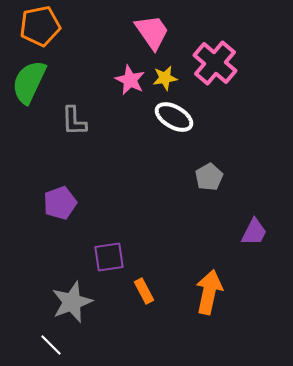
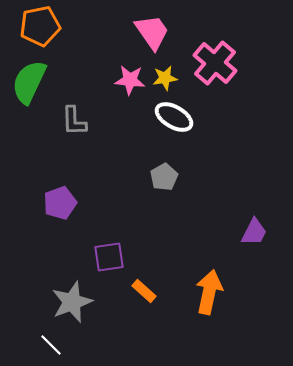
pink star: rotated 20 degrees counterclockwise
gray pentagon: moved 45 px left
orange rectangle: rotated 20 degrees counterclockwise
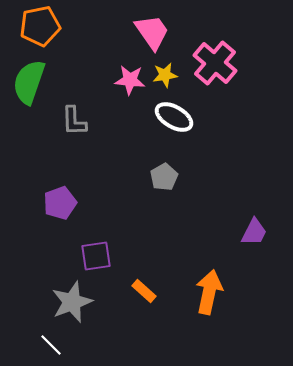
yellow star: moved 3 px up
green semicircle: rotated 6 degrees counterclockwise
purple square: moved 13 px left, 1 px up
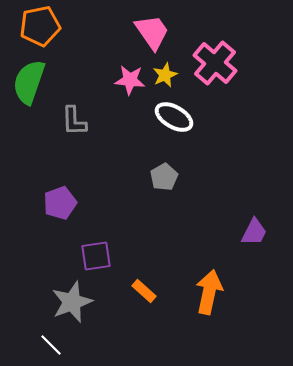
yellow star: rotated 15 degrees counterclockwise
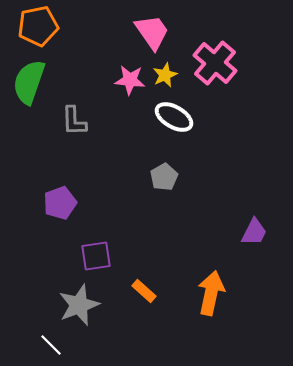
orange pentagon: moved 2 px left
orange arrow: moved 2 px right, 1 px down
gray star: moved 7 px right, 3 px down
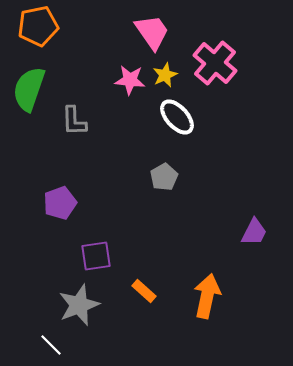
green semicircle: moved 7 px down
white ellipse: moved 3 px right; rotated 18 degrees clockwise
orange arrow: moved 4 px left, 3 px down
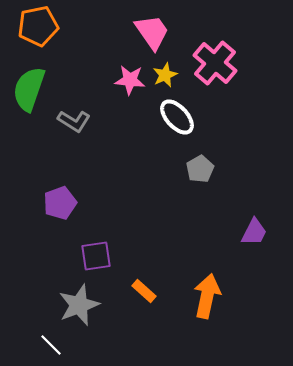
gray L-shape: rotated 56 degrees counterclockwise
gray pentagon: moved 36 px right, 8 px up
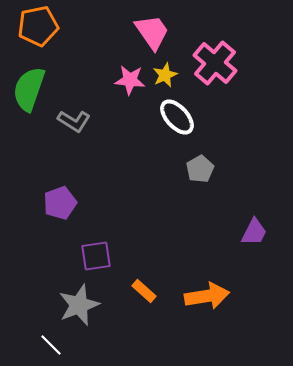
orange arrow: rotated 69 degrees clockwise
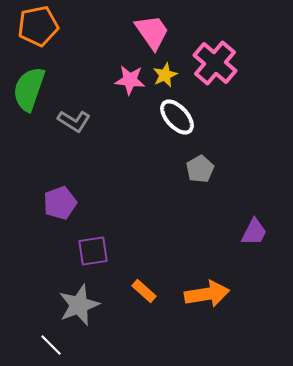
purple square: moved 3 px left, 5 px up
orange arrow: moved 2 px up
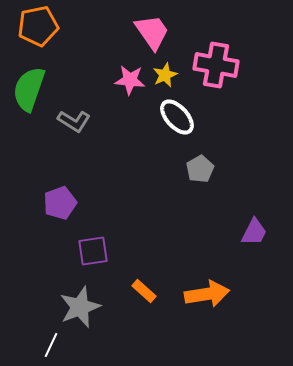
pink cross: moved 1 px right, 2 px down; rotated 30 degrees counterclockwise
gray star: moved 1 px right, 2 px down
white line: rotated 70 degrees clockwise
